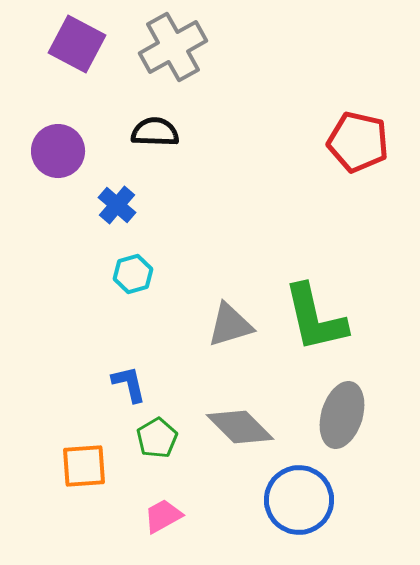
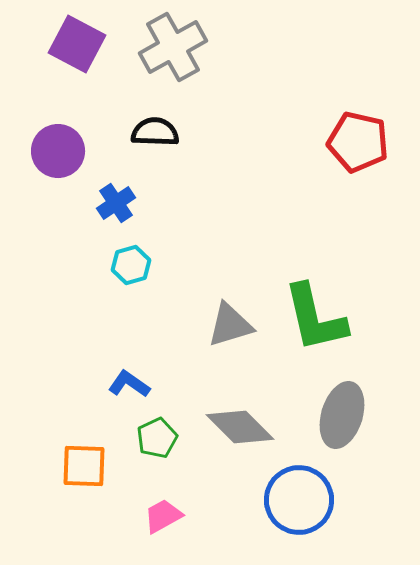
blue cross: moved 1 px left, 2 px up; rotated 15 degrees clockwise
cyan hexagon: moved 2 px left, 9 px up
blue L-shape: rotated 42 degrees counterclockwise
green pentagon: rotated 6 degrees clockwise
orange square: rotated 6 degrees clockwise
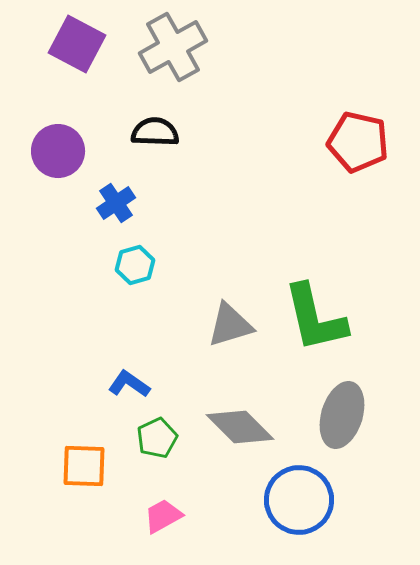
cyan hexagon: moved 4 px right
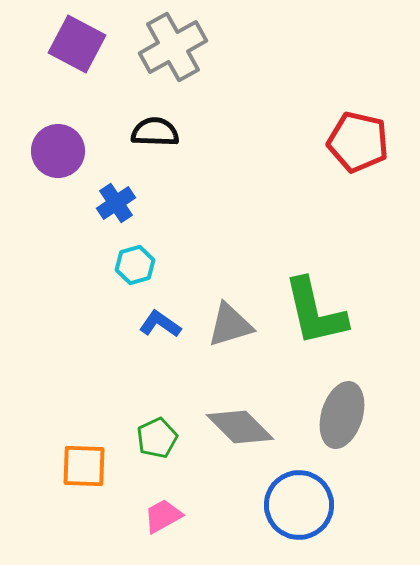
green L-shape: moved 6 px up
blue L-shape: moved 31 px right, 60 px up
blue circle: moved 5 px down
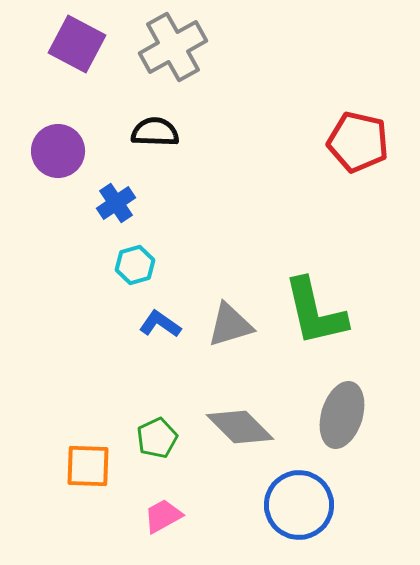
orange square: moved 4 px right
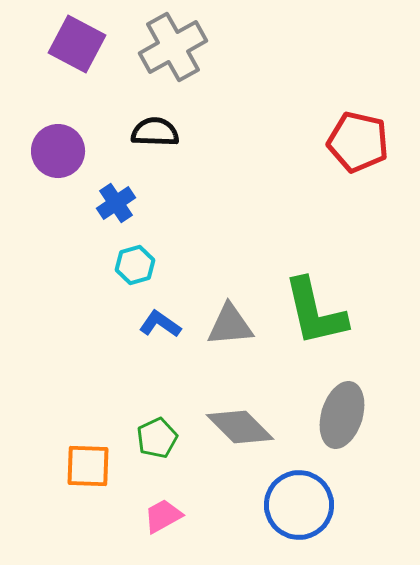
gray triangle: rotated 12 degrees clockwise
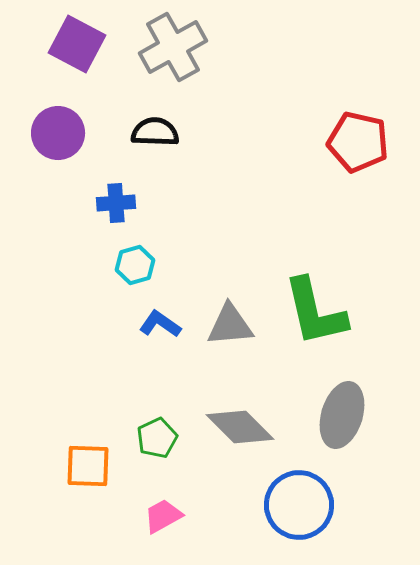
purple circle: moved 18 px up
blue cross: rotated 30 degrees clockwise
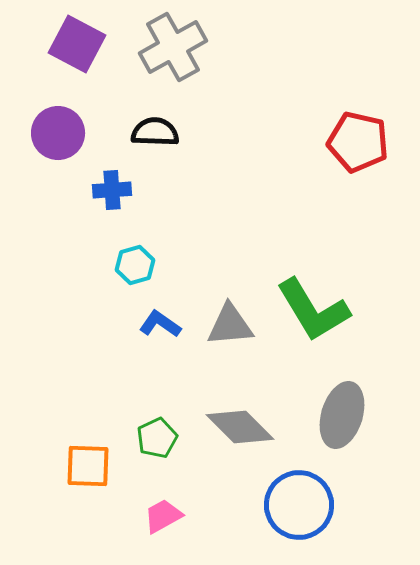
blue cross: moved 4 px left, 13 px up
green L-shape: moved 2 px left, 2 px up; rotated 18 degrees counterclockwise
